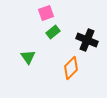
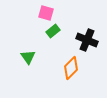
pink square: rotated 35 degrees clockwise
green rectangle: moved 1 px up
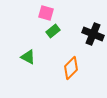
black cross: moved 6 px right, 6 px up
green triangle: rotated 28 degrees counterclockwise
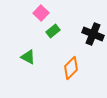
pink square: moved 5 px left; rotated 28 degrees clockwise
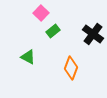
black cross: rotated 15 degrees clockwise
orange diamond: rotated 25 degrees counterclockwise
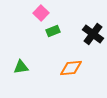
green rectangle: rotated 16 degrees clockwise
green triangle: moved 7 px left, 10 px down; rotated 35 degrees counterclockwise
orange diamond: rotated 65 degrees clockwise
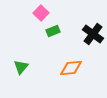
green triangle: rotated 42 degrees counterclockwise
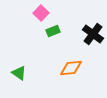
green triangle: moved 2 px left, 6 px down; rotated 35 degrees counterclockwise
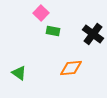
green rectangle: rotated 32 degrees clockwise
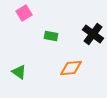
pink square: moved 17 px left; rotated 14 degrees clockwise
green rectangle: moved 2 px left, 5 px down
green triangle: moved 1 px up
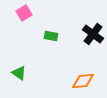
orange diamond: moved 12 px right, 13 px down
green triangle: moved 1 px down
